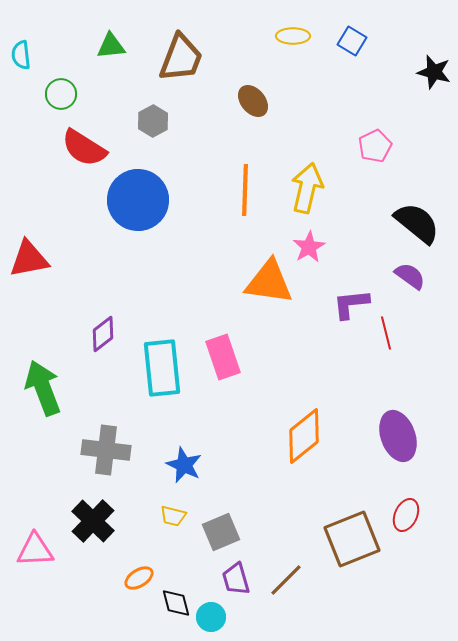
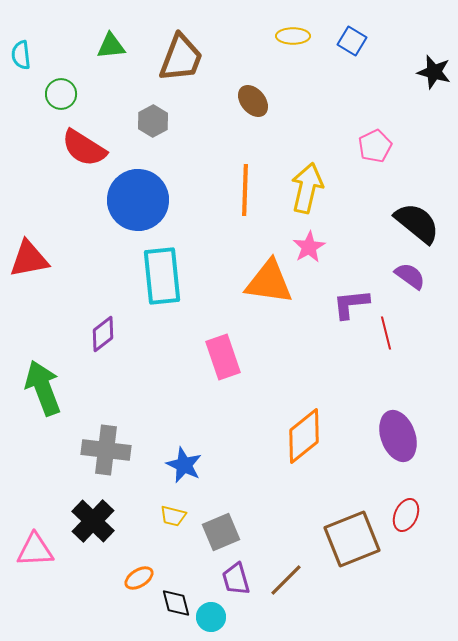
cyan rectangle: moved 92 px up
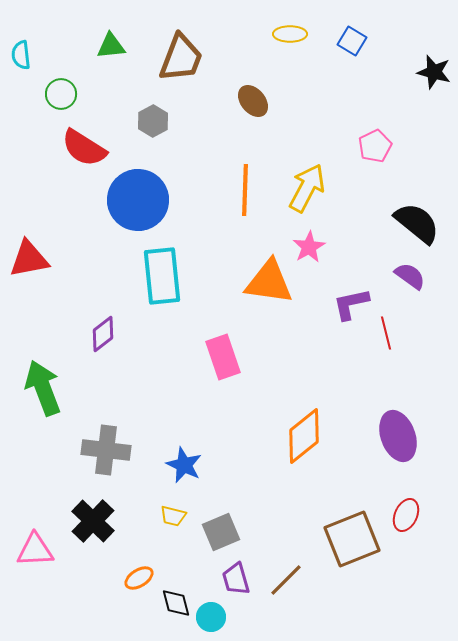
yellow ellipse: moved 3 px left, 2 px up
yellow arrow: rotated 15 degrees clockwise
purple L-shape: rotated 6 degrees counterclockwise
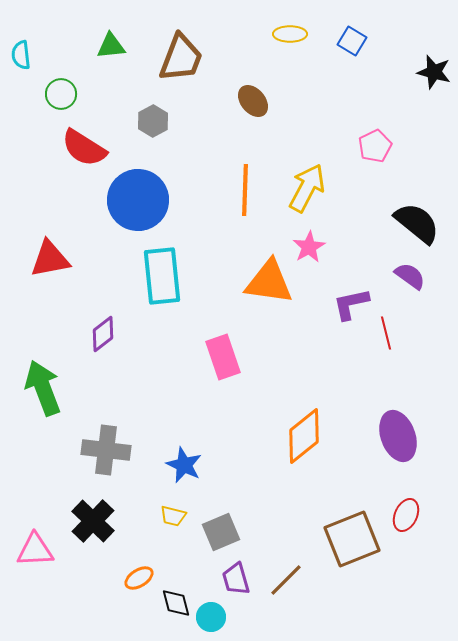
red triangle: moved 21 px right
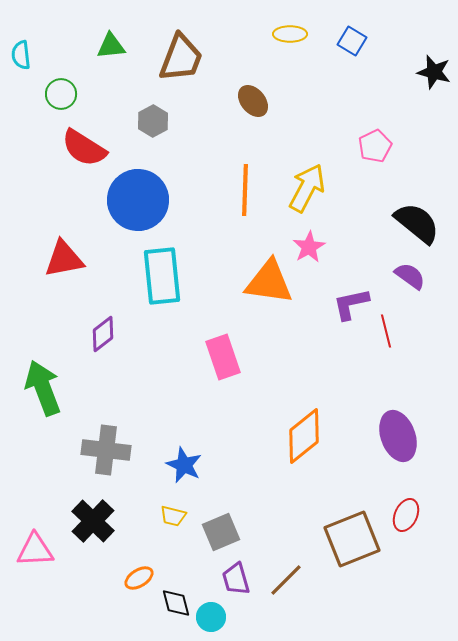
red triangle: moved 14 px right
red line: moved 2 px up
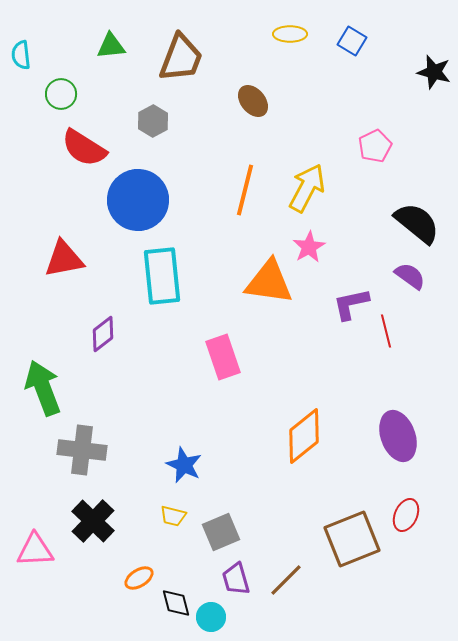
orange line: rotated 12 degrees clockwise
gray cross: moved 24 px left
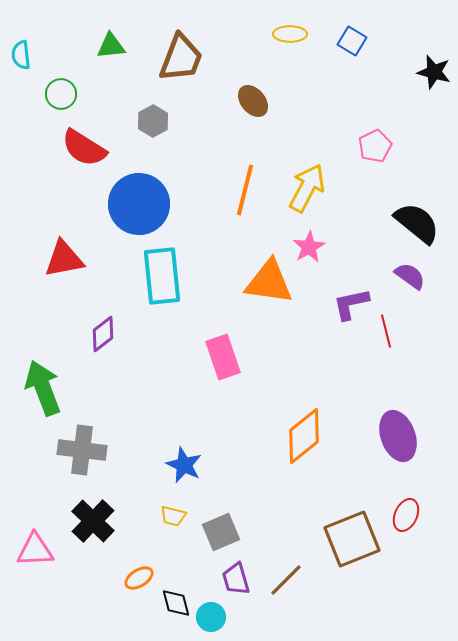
blue circle: moved 1 px right, 4 px down
